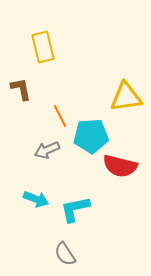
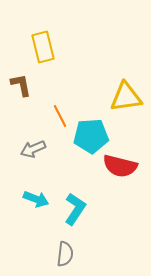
brown L-shape: moved 4 px up
gray arrow: moved 14 px left, 1 px up
cyan L-shape: rotated 136 degrees clockwise
gray semicircle: rotated 140 degrees counterclockwise
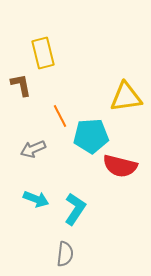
yellow rectangle: moved 6 px down
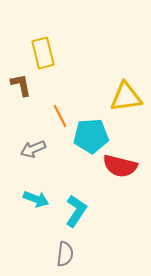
cyan L-shape: moved 1 px right, 2 px down
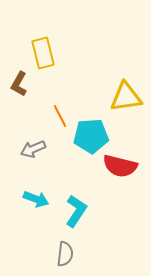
brown L-shape: moved 2 px left, 1 px up; rotated 140 degrees counterclockwise
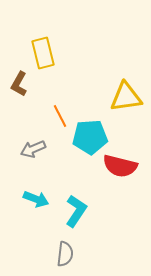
cyan pentagon: moved 1 px left, 1 px down
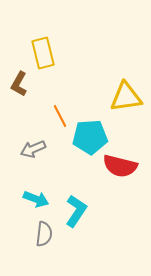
gray semicircle: moved 21 px left, 20 px up
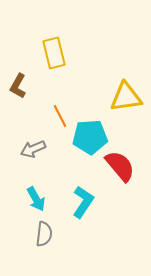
yellow rectangle: moved 11 px right
brown L-shape: moved 1 px left, 2 px down
red semicircle: rotated 144 degrees counterclockwise
cyan arrow: rotated 40 degrees clockwise
cyan L-shape: moved 7 px right, 9 px up
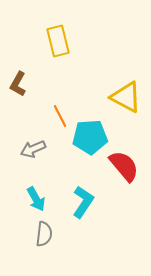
yellow rectangle: moved 4 px right, 12 px up
brown L-shape: moved 2 px up
yellow triangle: rotated 36 degrees clockwise
red semicircle: moved 4 px right
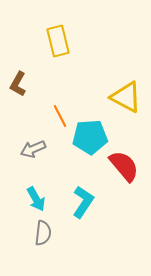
gray semicircle: moved 1 px left, 1 px up
